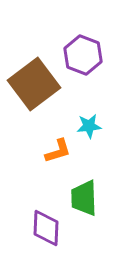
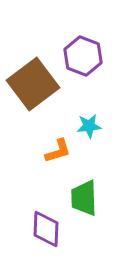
purple hexagon: moved 1 px down
brown square: moved 1 px left
purple diamond: moved 1 px down
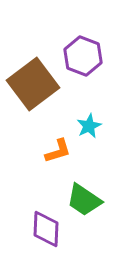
cyan star: rotated 20 degrees counterclockwise
green trapezoid: moved 2 px down; rotated 54 degrees counterclockwise
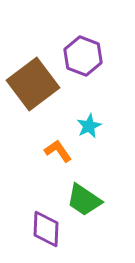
orange L-shape: rotated 108 degrees counterclockwise
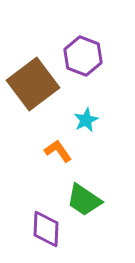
cyan star: moved 3 px left, 6 px up
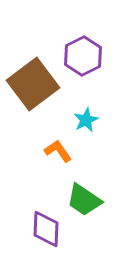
purple hexagon: rotated 12 degrees clockwise
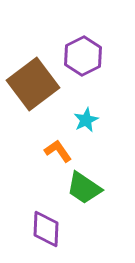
green trapezoid: moved 12 px up
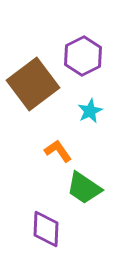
cyan star: moved 4 px right, 9 px up
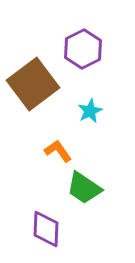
purple hexagon: moved 7 px up
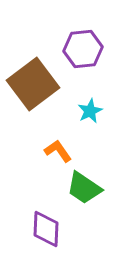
purple hexagon: rotated 21 degrees clockwise
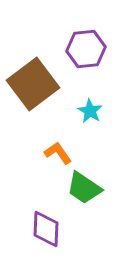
purple hexagon: moved 3 px right
cyan star: rotated 15 degrees counterclockwise
orange L-shape: moved 2 px down
